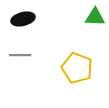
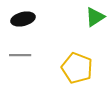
green triangle: rotated 35 degrees counterclockwise
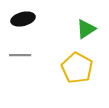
green triangle: moved 9 px left, 12 px down
yellow pentagon: rotated 8 degrees clockwise
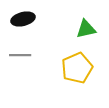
green triangle: rotated 20 degrees clockwise
yellow pentagon: rotated 20 degrees clockwise
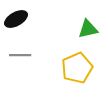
black ellipse: moved 7 px left; rotated 15 degrees counterclockwise
green triangle: moved 2 px right
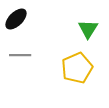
black ellipse: rotated 15 degrees counterclockwise
green triangle: rotated 45 degrees counterclockwise
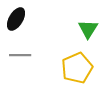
black ellipse: rotated 15 degrees counterclockwise
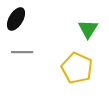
gray line: moved 2 px right, 3 px up
yellow pentagon: rotated 24 degrees counterclockwise
